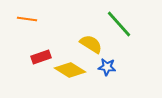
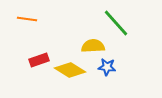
green line: moved 3 px left, 1 px up
yellow semicircle: moved 2 px right, 2 px down; rotated 35 degrees counterclockwise
red rectangle: moved 2 px left, 3 px down
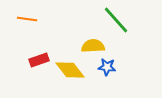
green line: moved 3 px up
yellow diamond: rotated 20 degrees clockwise
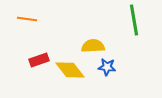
green line: moved 18 px right; rotated 32 degrees clockwise
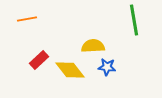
orange line: rotated 18 degrees counterclockwise
red rectangle: rotated 24 degrees counterclockwise
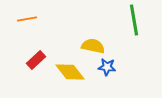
yellow semicircle: rotated 15 degrees clockwise
red rectangle: moved 3 px left
yellow diamond: moved 2 px down
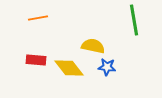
orange line: moved 11 px right, 1 px up
red rectangle: rotated 48 degrees clockwise
yellow diamond: moved 1 px left, 4 px up
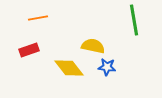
red rectangle: moved 7 px left, 10 px up; rotated 24 degrees counterclockwise
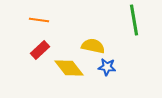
orange line: moved 1 px right, 2 px down; rotated 18 degrees clockwise
red rectangle: moved 11 px right; rotated 24 degrees counterclockwise
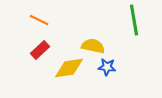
orange line: rotated 18 degrees clockwise
yellow diamond: rotated 60 degrees counterclockwise
